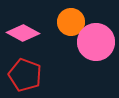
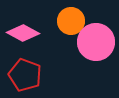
orange circle: moved 1 px up
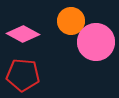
pink diamond: moved 1 px down
red pentagon: moved 2 px left; rotated 16 degrees counterclockwise
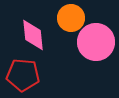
orange circle: moved 3 px up
pink diamond: moved 10 px right, 1 px down; rotated 56 degrees clockwise
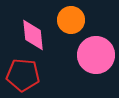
orange circle: moved 2 px down
pink circle: moved 13 px down
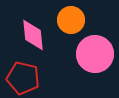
pink circle: moved 1 px left, 1 px up
red pentagon: moved 3 px down; rotated 8 degrees clockwise
